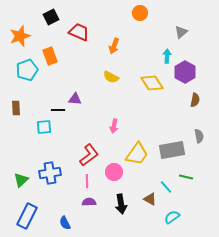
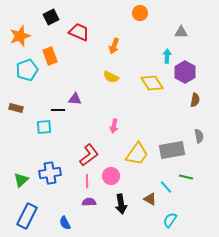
gray triangle: rotated 40 degrees clockwise
brown rectangle: rotated 72 degrees counterclockwise
pink circle: moved 3 px left, 4 px down
cyan semicircle: moved 2 px left, 3 px down; rotated 21 degrees counterclockwise
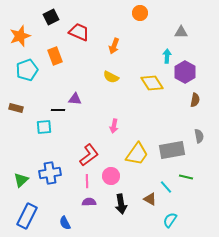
orange rectangle: moved 5 px right
